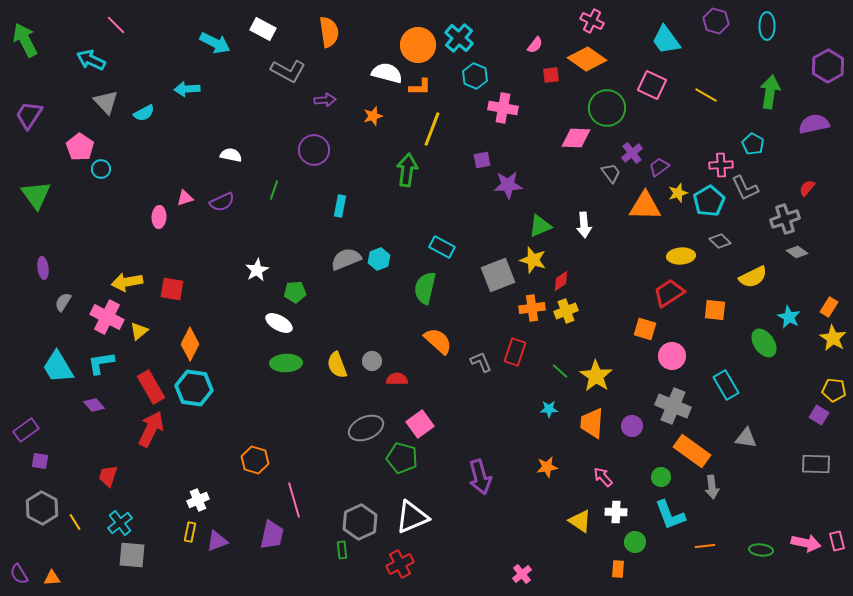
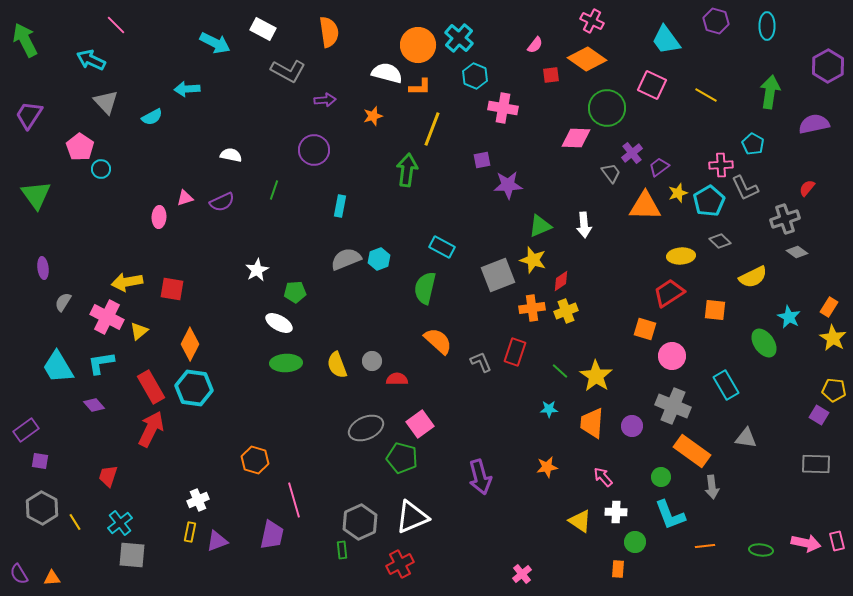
cyan semicircle at (144, 113): moved 8 px right, 4 px down
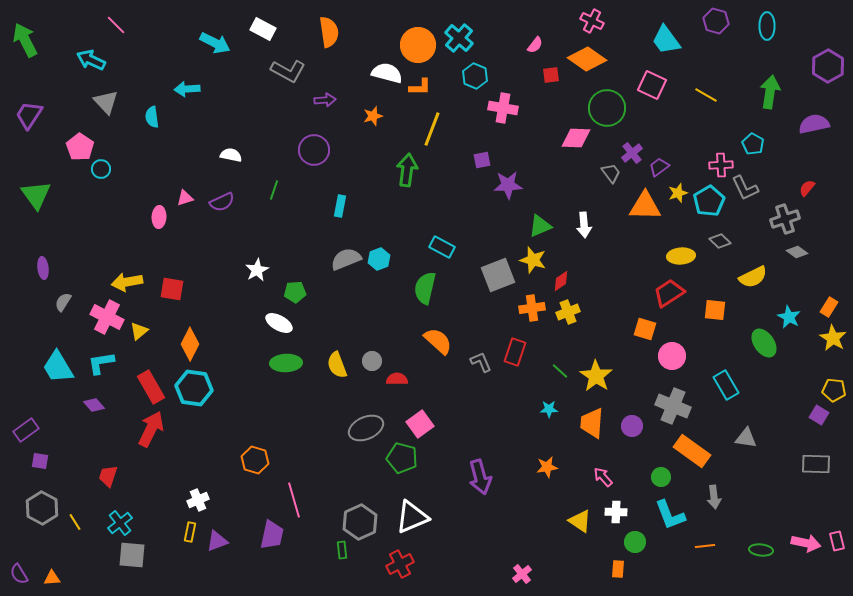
cyan semicircle at (152, 117): rotated 110 degrees clockwise
yellow cross at (566, 311): moved 2 px right, 1 px down
gray arrow at (712, 487): moved 2 px right, 10 px down
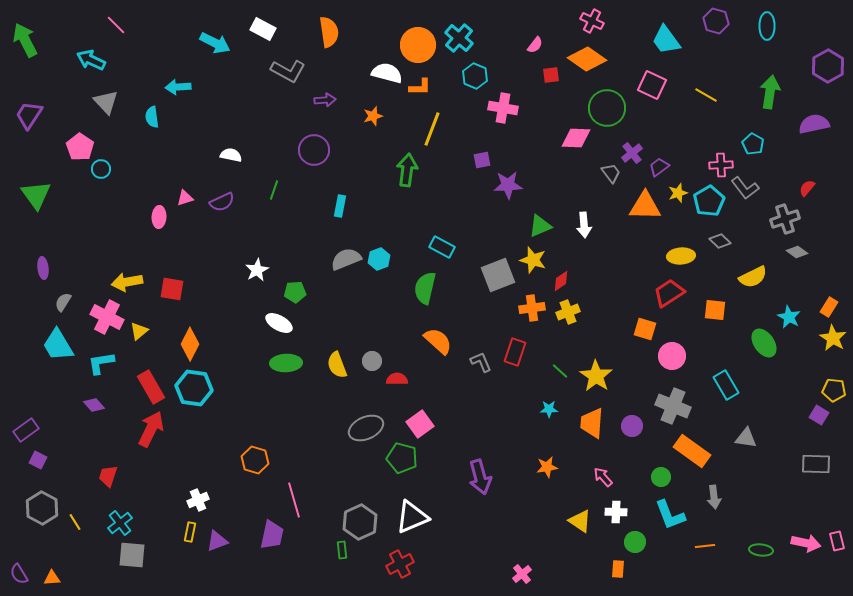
cyan arrow at (187, 89): moved 9 px left, 2 px up
gray L-shape at (745, 188): rotated 12 degrees counterclockwise
cyan trapezoid at (58, 367): moved 22 px up
purple square at (40, 461): moved 2 px left, 1 px up; rotated 18 degrees clockwise
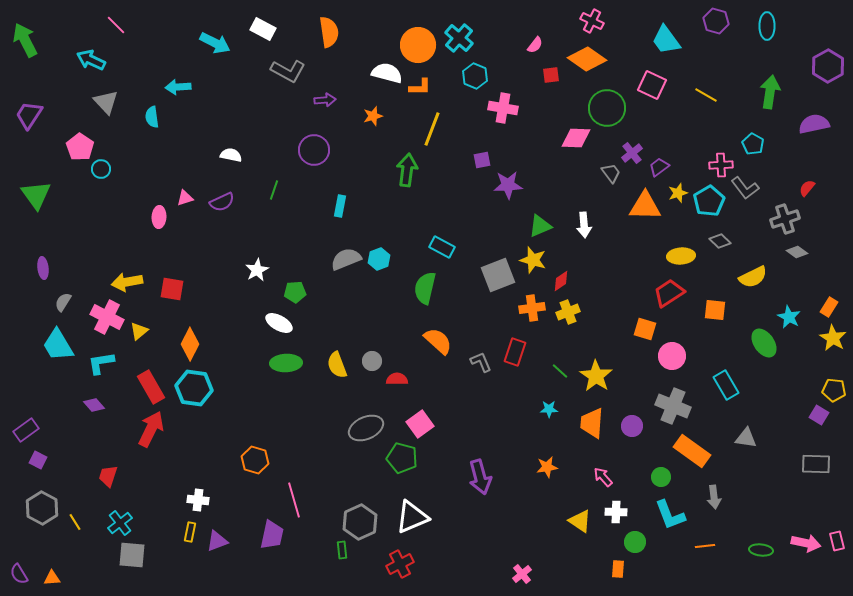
white cross at (198, 500): rotated 30 degrees clockwise
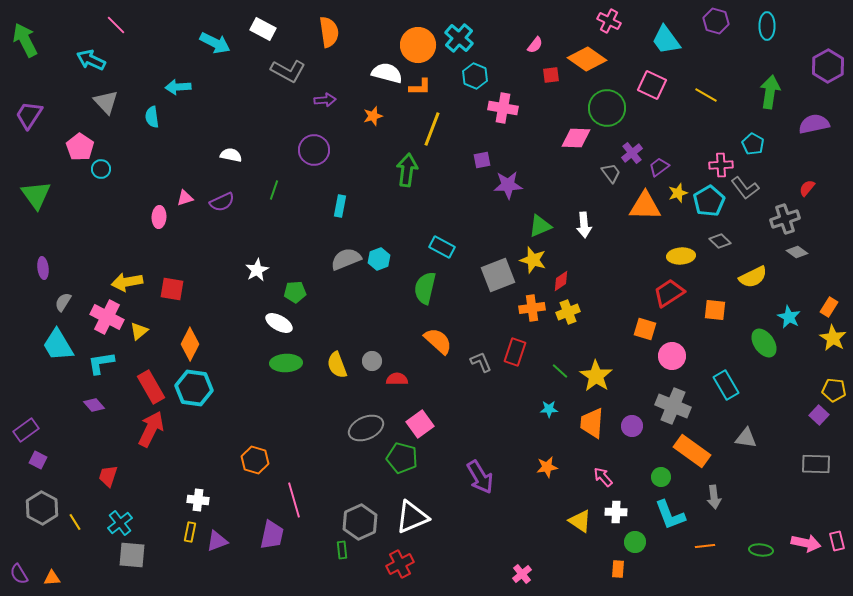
pink cross at (592, 21): moved 17 px right
purple square at (819, 415): rotated 12 degrees clockwise
purple arrow at (480, 477): rotated 16 degrees counterclockwise
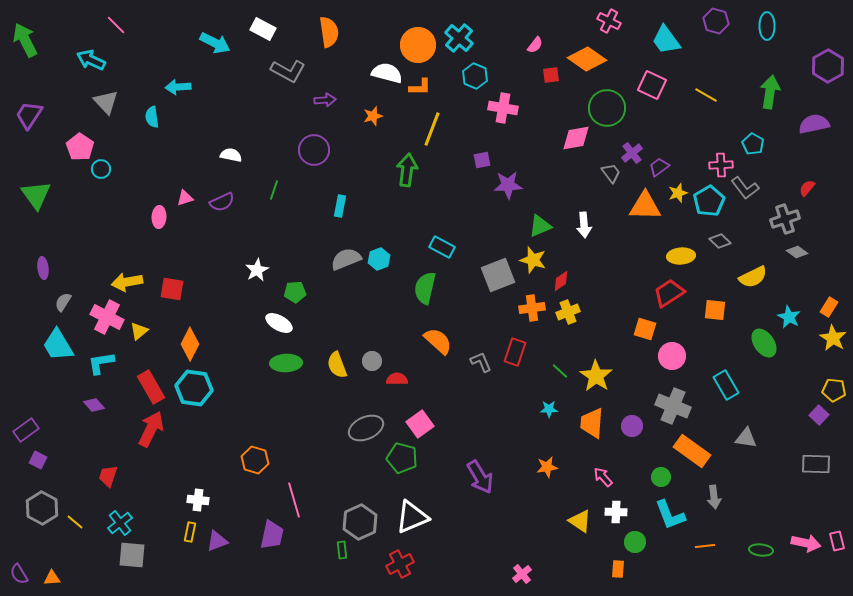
pink diamond at (576, 138): rotated 12 degrees counterclockwise
yellow line at (75, 522): rotated 18 degrees counterclockwise
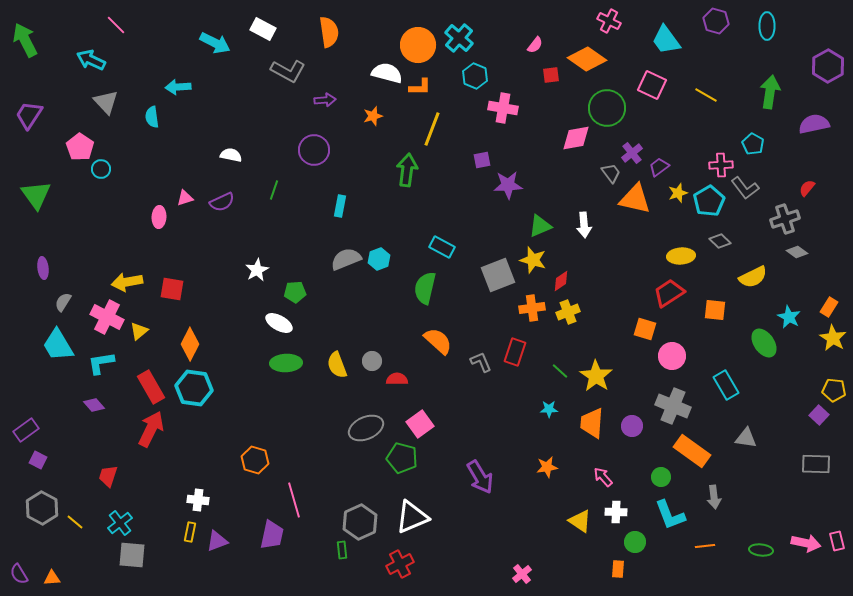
orange triangle at (645, 206): moved 10 px left, 7 px up; rotated 12 degrees clockwise
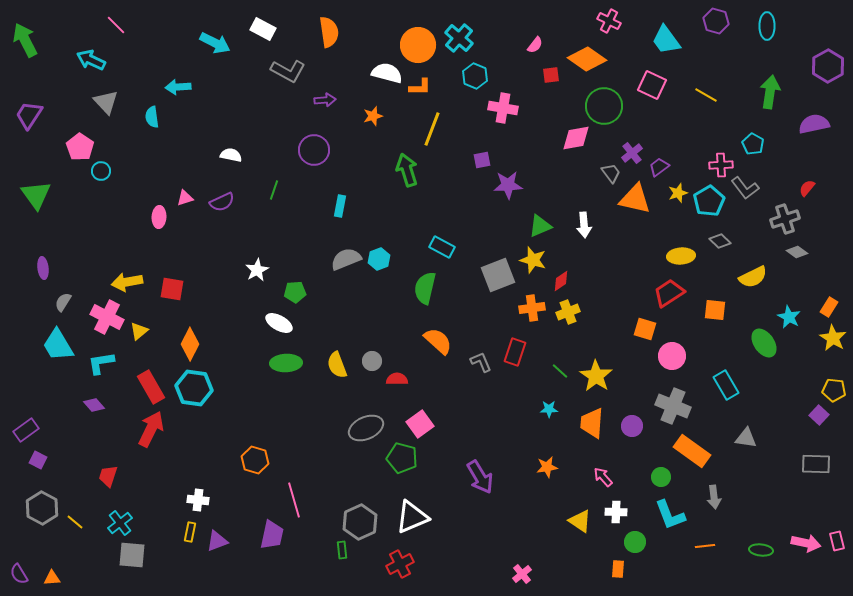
green circle at (607, 108): moved 3 px left, 2 px up
cyan circle at (101, 169): moved 2 px down
green arrow at (407, 170): rotated 24 degrees counterclockwise
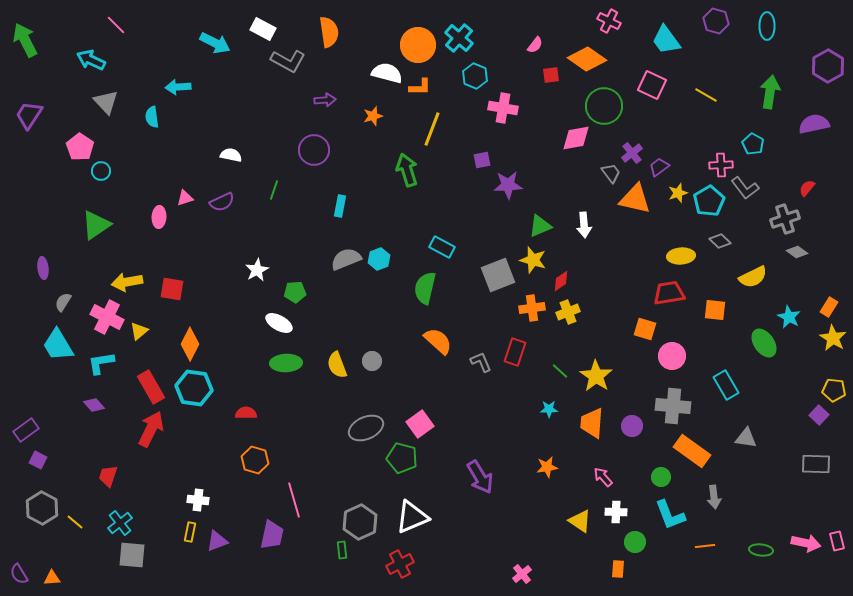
gray L-shape at (288, 71): moved 10 px up
green triangle at (36, 195): moved 60 px right, 30 px down; rotated 32 degrees clockwise
red trapezoid at (669, 293): rotated 24 degrees clockwise
red semicircle at (397, 379): moved 151 px left, 34 px down
gray cross at (673, 406): rotated 16 degrees counterclockwise
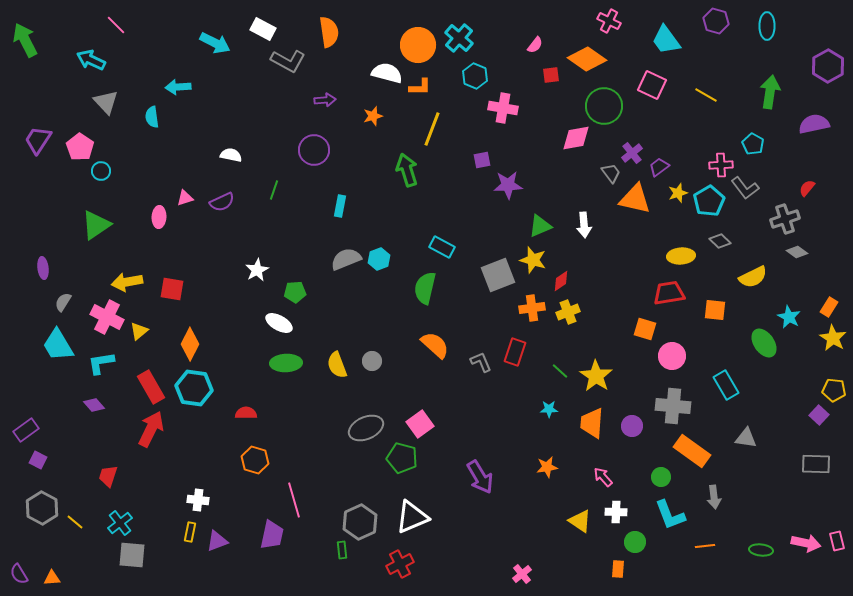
purple trapezoid at (29, 115): moved 9 px right, 25 px down
orange semicircle at (438, 341): moved 3 px left, 4 px down
